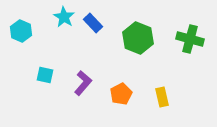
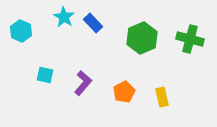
green hexagon: moved 4 px right; rotated 16 degrees clockwise
orange pentagon: moved 3 px right, 2 px up
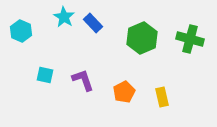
purple L-shape: moved 3 px up; rotated 60 degrees counterclockwise
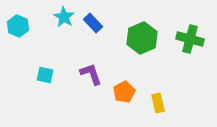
cyan hexagon: moved 3 px left, 5 px up
purple L-shape: moved 8 px right, 6 px up
yellow rectangle: moved 4 px left, 6 px down
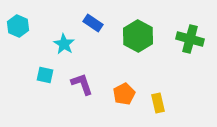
cyan star: moved 27 px down
blue rectangle: rotated 12 degrees counterclockwise
green hexagon: moved 4 px left, 2 px up; rotated 8 degrees counterclockwise
purple L-shape: moved 9 px left, 10 px down
orange pentagon: moved 2 px down
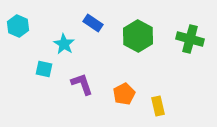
cyan square: moved 1 px left, 6 px up
yellow rectangle: moved 3 px down
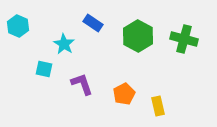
green cross: moved 6 px left
